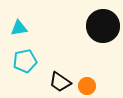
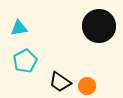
black circle: moved 4 px left
cyan pentagon: rotated 15 degrees counterclockwise
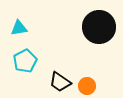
black circle: moved 1 px down
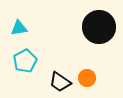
orange circle: moved 8 px up
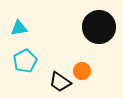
orange circle: moved 5 px left, 7 px up
